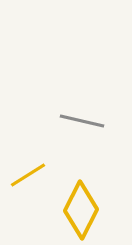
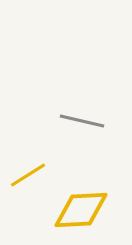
yellow diamond: rotated 60 degrees clockwise
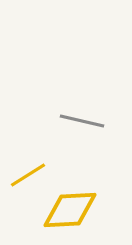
yellow diamond: moved 11 px left
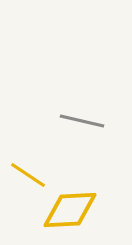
yellow line: rotated 66 degrees clockwise
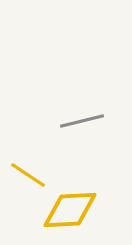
gray line: rotated 27 degrees counterclockwise
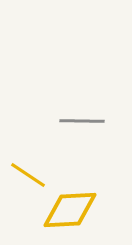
gray line: rotated 15 degrees clockwise
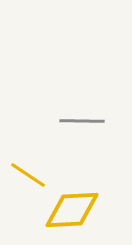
yellow diamond: moved 2 px right
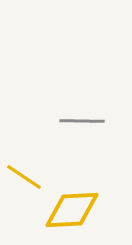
yellow line: moved 4 px left, 2 px down
